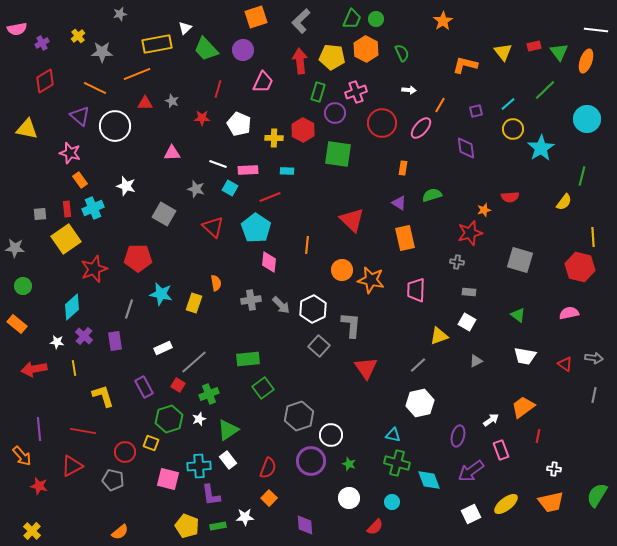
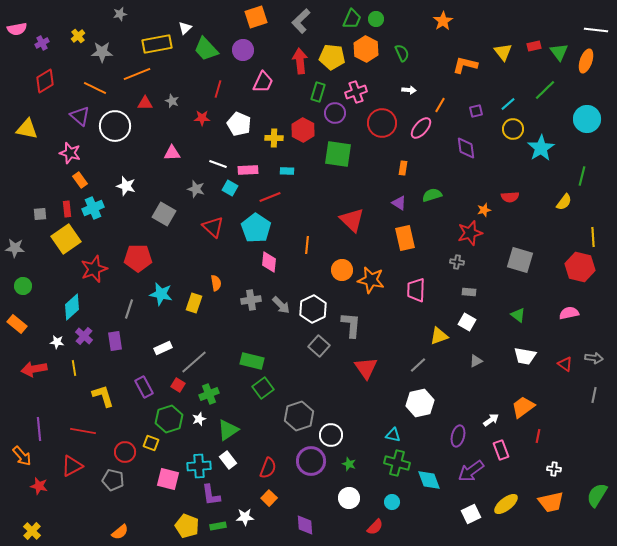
green rectangle at (248, 359): moved 4 px right, 2 px down; rotated 20 degrees clockwise
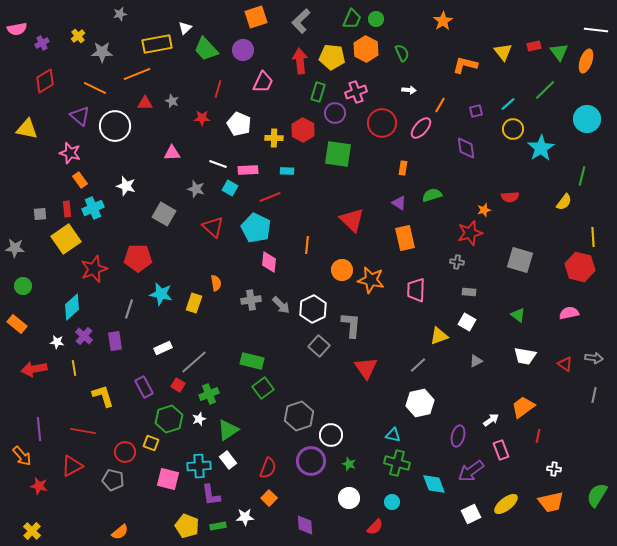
cyan pentagon at (256, 228): rotated 8 degrees counterclockwise
cyan diamond at (429, 480): moved 5 px right, 4 px down
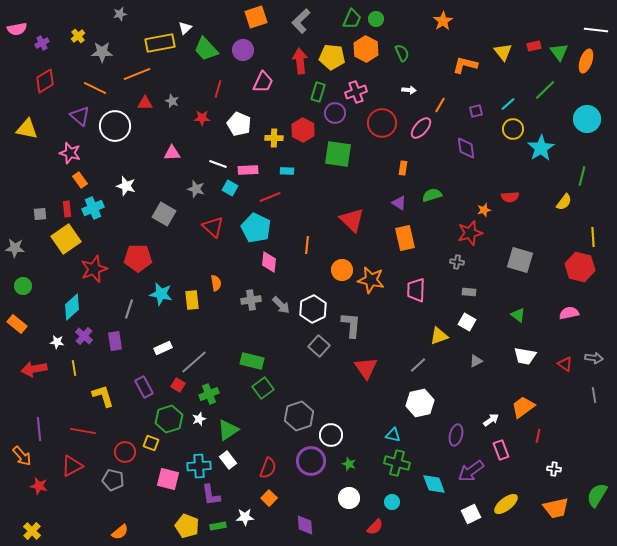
yellow rectangle at (157, 44): moved 3 px right, 1 px up
yellow rectangle at (194, 303): moved 2 px left, 3 px up; rotated 24 degrees counterclockwise
gray line at (594, 395): rotated 21 degrees counterclockwise
purple ellipse at (458, 436): moved 2 px left, 1 px up
orange trapezoid at (551, 502): moved 5 px right, 6 px down
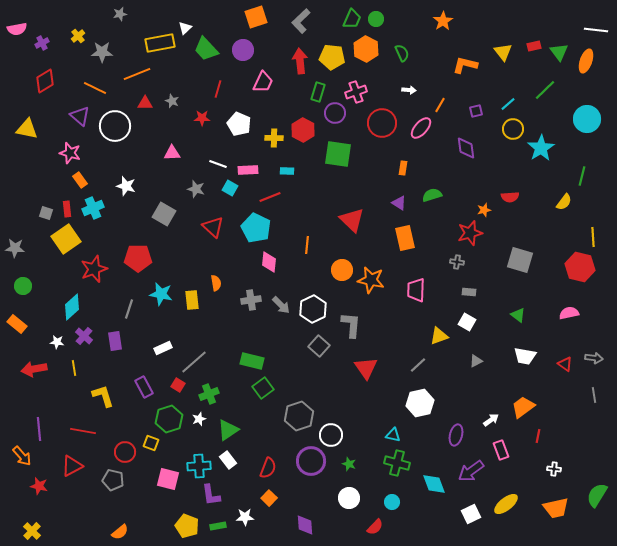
gray square at (40, 214): moved 6 px right, 1 px up; rotated 24 degrees clockwise
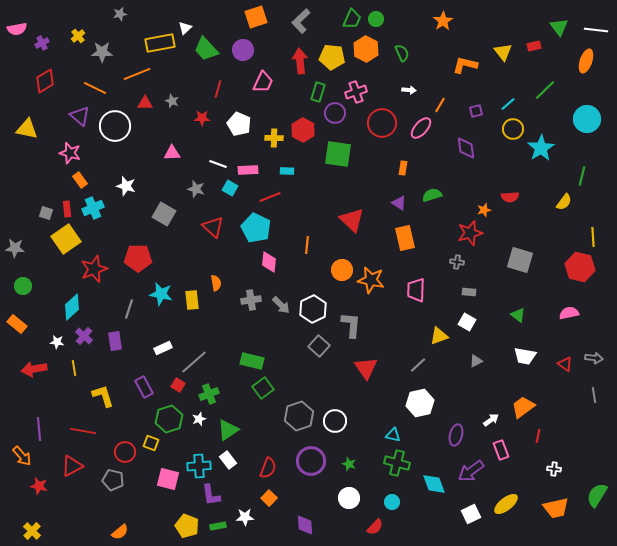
green triangle at (559, 52): moved 25 px up
white circle at (331, 435): moved 4 px right, 14 px up
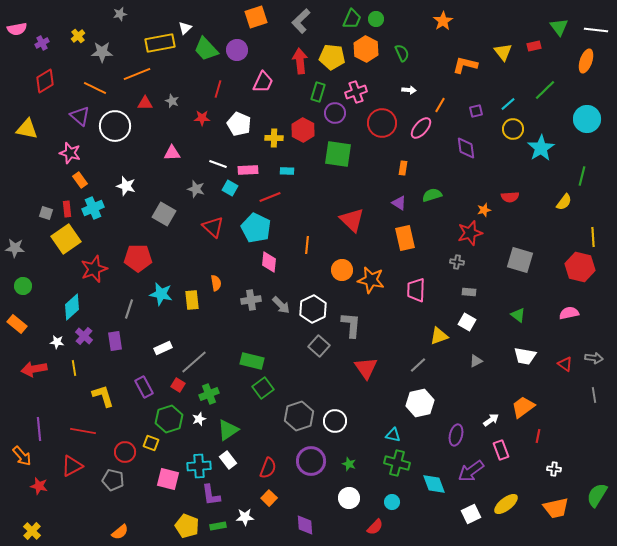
purple circle at (243, 50): moved 6 px left
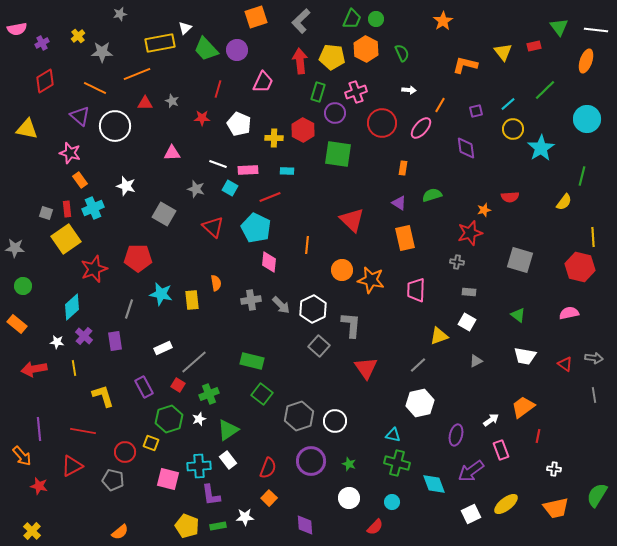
green square at (263, 388): moved 1 px left, 6 px down; rotated 15 degrees counterclockwise
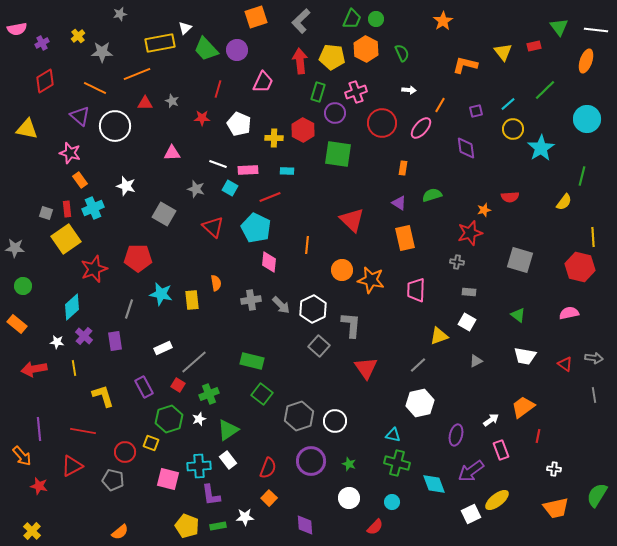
yellow ellipse at (506, 504): moved 9 px left, 4 px up
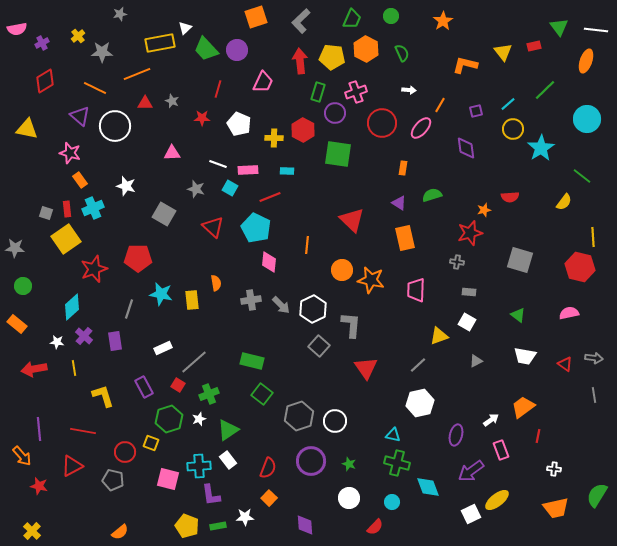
green circle at (376, 19): moved 15 px right, 3 px up
green line at (582, 176): rotated 66 degrees counterclockwise
cyan diamond at (434, 484): moved 6 px left, 3 px down
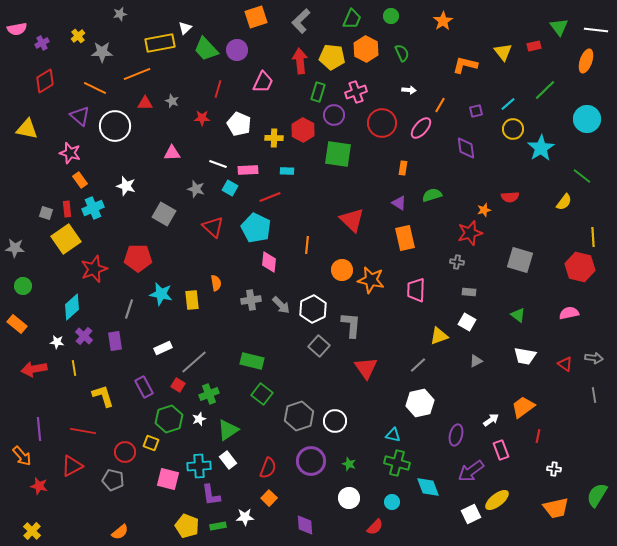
purple circle at (335, 113): moved 1 px left, 2 px down
